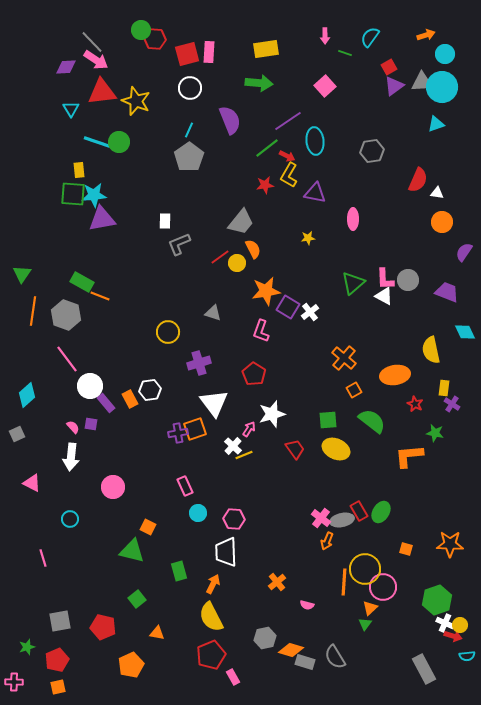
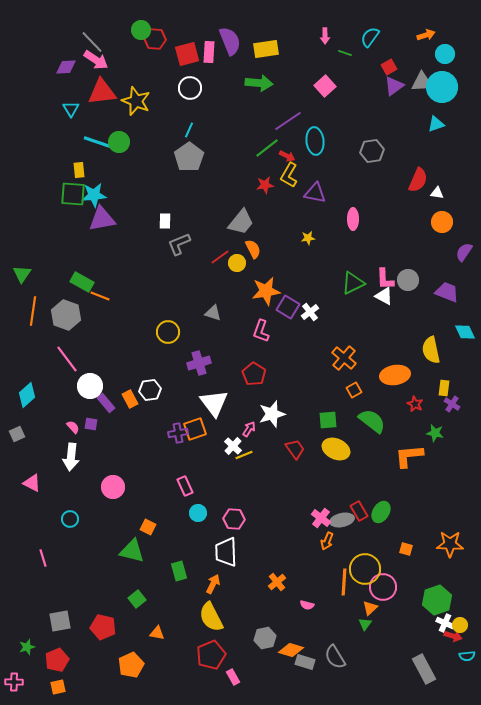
purple semicircle at (230, 120): moved 79 px up
green triangle at (353, 283): rotated 15 degrees clockwise
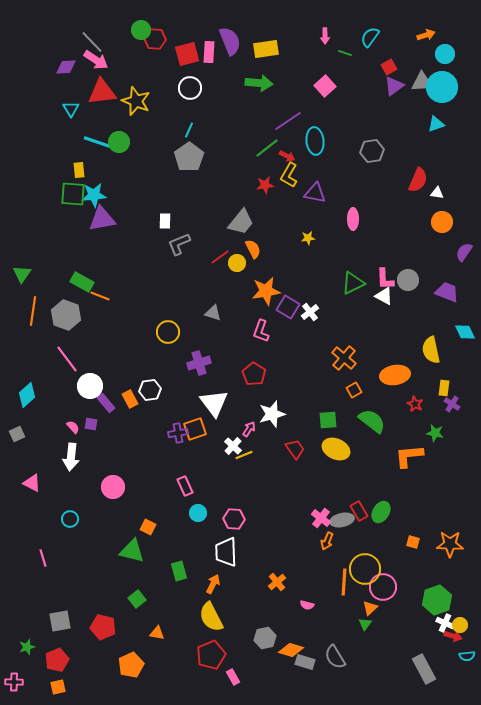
orange square at (406, 549): moved 7 px right, 7 px up
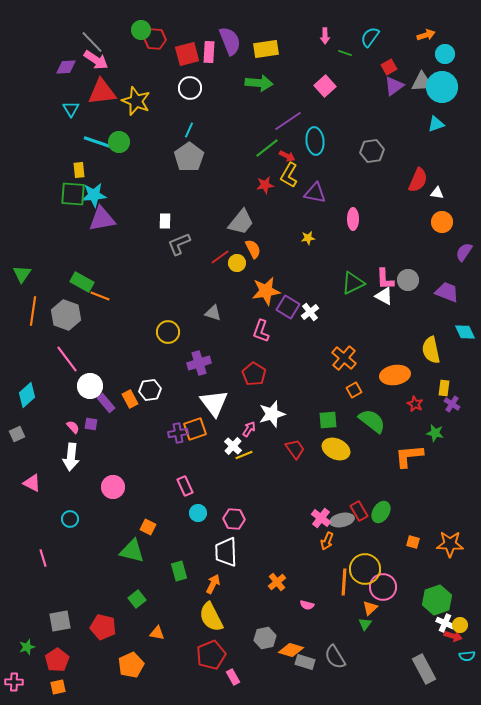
red pentagon at (57, 660): rotated 10 degrees counterclockwise
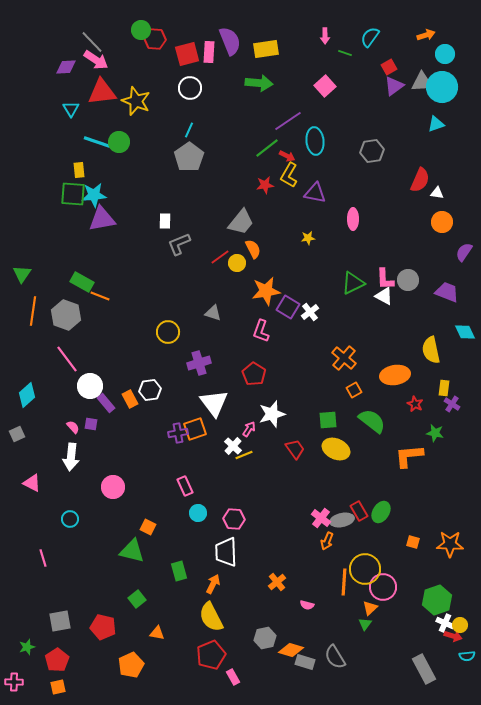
red semicircle at (418, 180): moved 2 px right
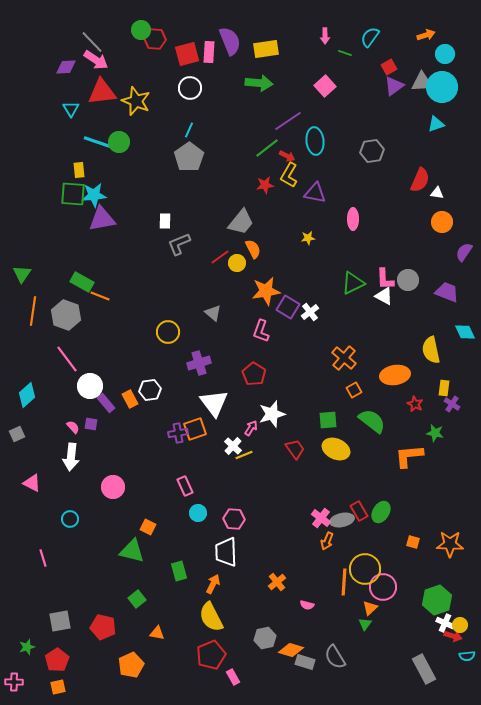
gray triangle at (213, 313): rotated 24 degrees clockwise
pink arrow at (249, 429): moved 2 px right, 1 px up
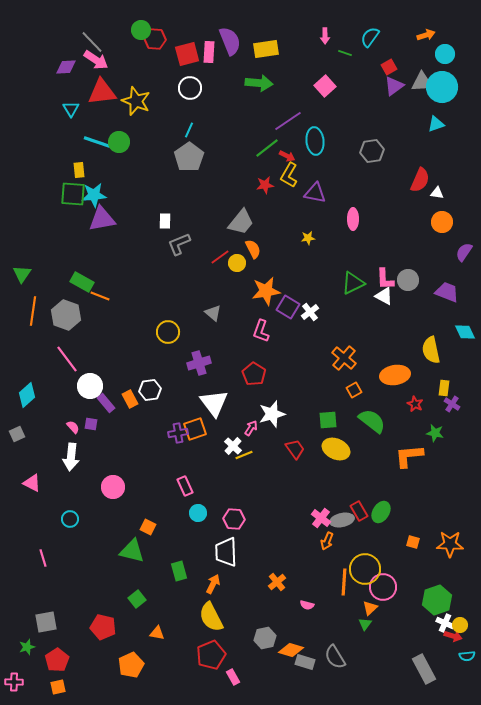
gray square at (60, 621): moved 14 px left, 1 px down
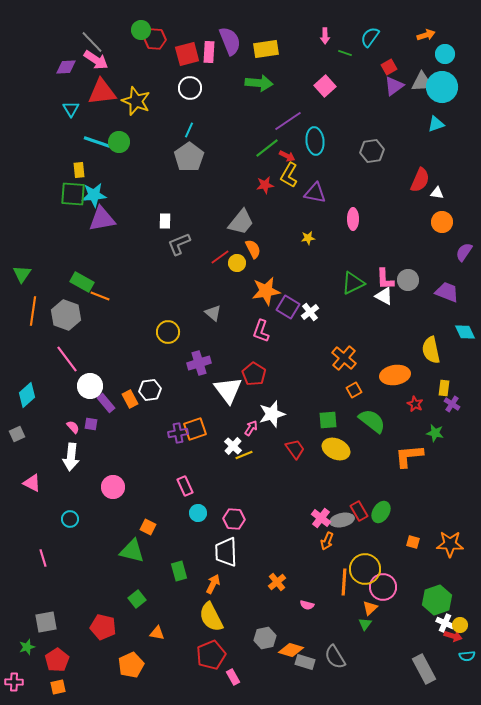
white triangle at (214, 403): moved 14 px right, 13 px up
